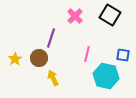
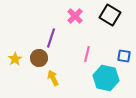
blue square: moved 1 px right, 1 px down
cyan hexagon: moved 2 px down
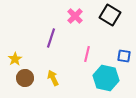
brown circle: moved 14 px left, 20 px down
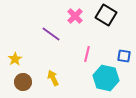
black square: moved 4 px left
purple line: moved 4 px up; rotated 72 degrees counterclockwise
brown circle: moved 2 px left, 4 px down
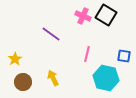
pink cross: moved 8 px right; rotated 21 degrees counterclockwise
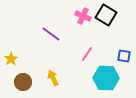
pink line: rotated 21 degrees clockwise
yellow star: moved 4 px left
cyan hexagon: rotated 10 degrees counterclockwise
